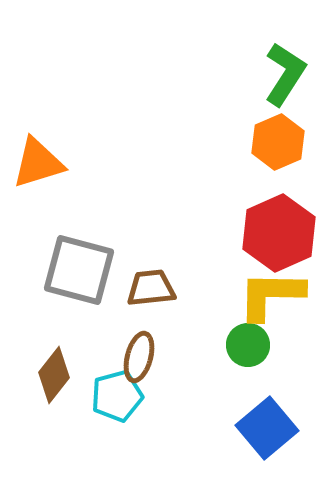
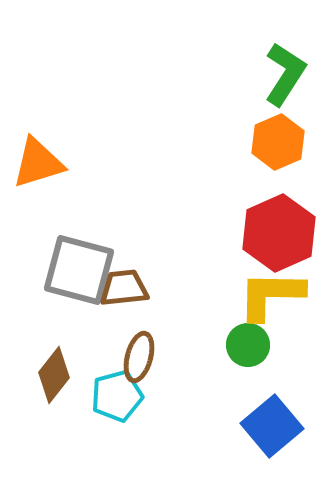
brown trapezoid: moved 27 px left
blue square: moved 5 px right, 2 px up
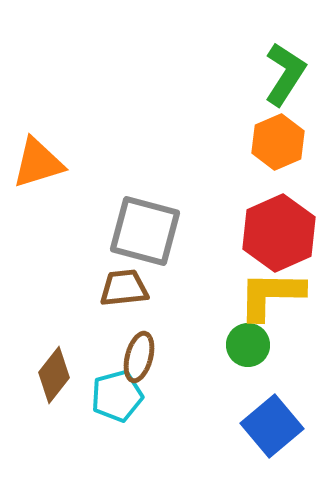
gray square: moved 66 px right, 39 px up
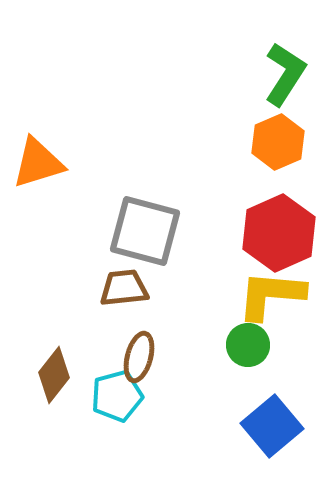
yellow L-shape: rotated 4 degrees clockwise
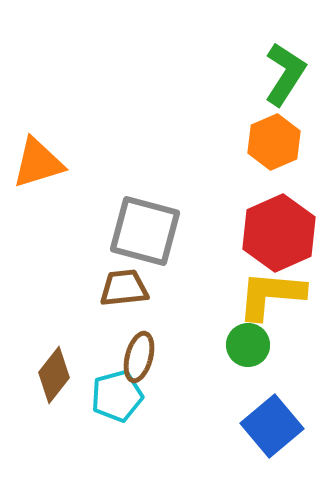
orange hexagon: moved 4 px left
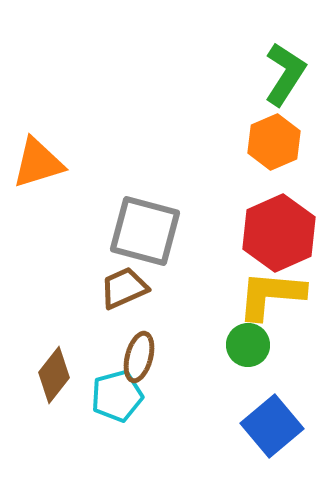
brown trapezoid: rotated 18 degrees counterclockwise
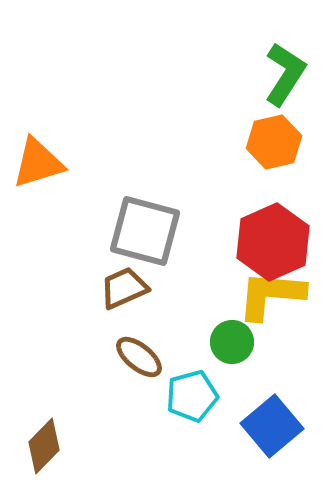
orange hexagon: rotated 10 degrees clockwise
red hexagon: moved 6 px left, 9 px down
green circle: moved 16 px left, 3 px up
brown ellipse: rotated 66 degrees counterclockwise
brown diamond: moved 10 px left, 71 px down; rotated 6 degrees clockwise
cyan pentagon: moved 75 px right
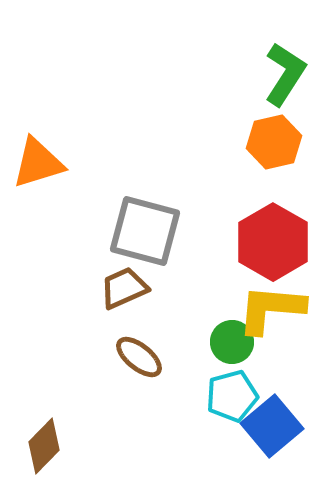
red hexagon: rotated 6 degrees counterclockwise
yellow L-shape: moved 14 px down
cyan pentagon: moved 40 px right
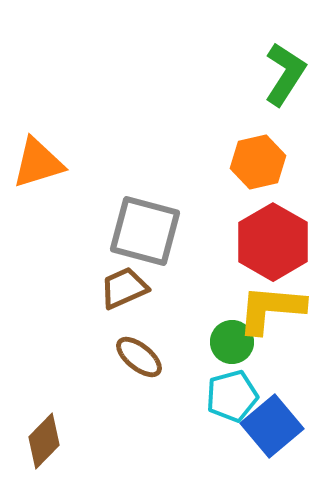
orange hexagon: moved 16 px left, 20 px down
brown diamond: moved 5 px up
